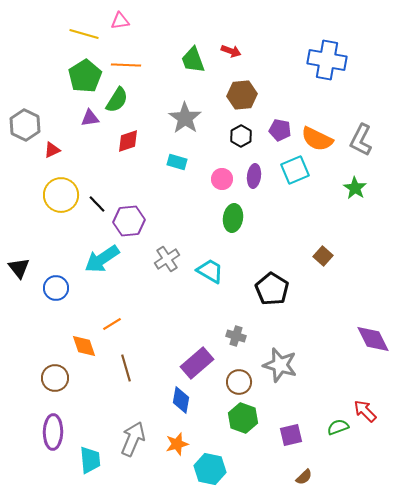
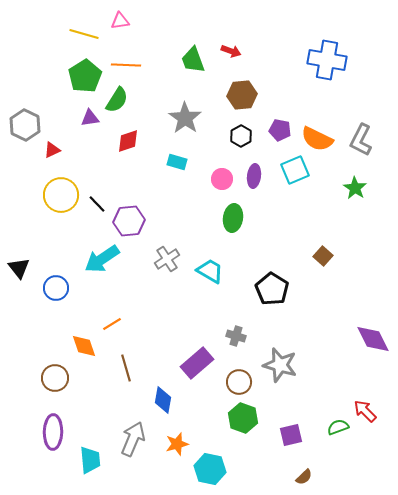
blue diamond at (181, 400): moved 18 px left
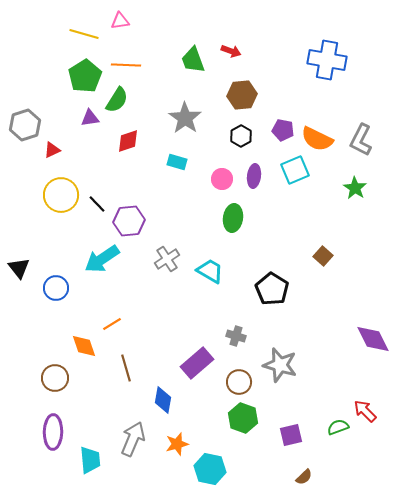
gray hexagon at (25, 125): rotated 16 degrees clockwise
purple pentagon at (280, 130): moved 3 px right
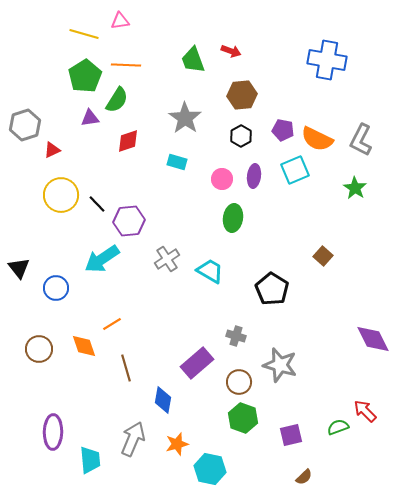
brown circle at (55, 378): moved 16 px left, 29 px up
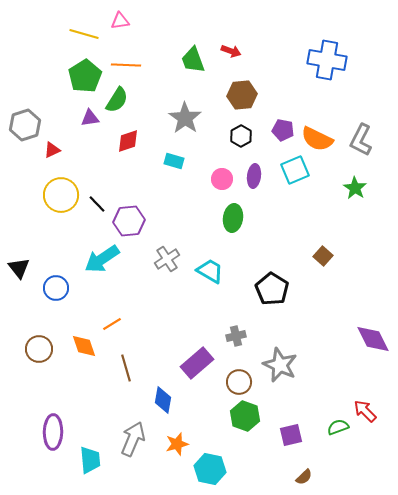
cyan rectangle at (177, 162): moved 3 px left, 1 px up
gray cross at (236, 336): rotated 30 degrees counterclockwise
gray star at (280, 365): rotated 8 degrees clockwise
green hexagon at (243, 418): moved 2 px right, 2 px up
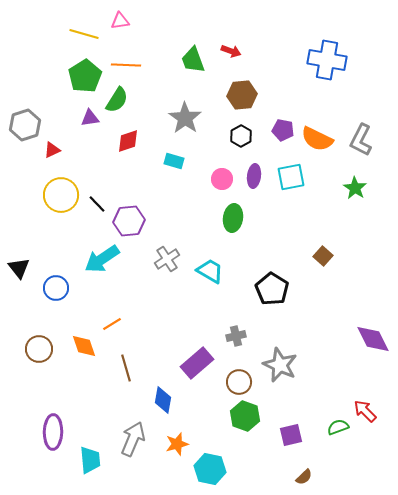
cyan square at (295, 170): moved 4 px left, 7 px down; rotated 12 degrees clockwise
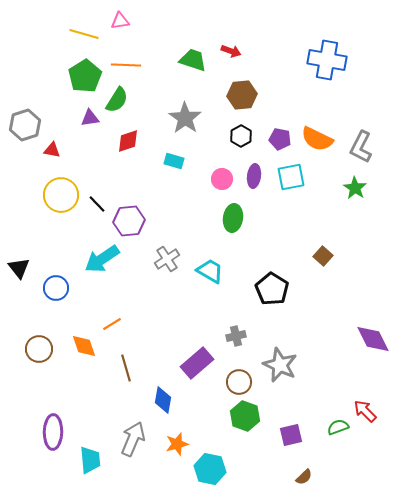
green trapezoid at (193, 60): rotated 128 degrees clockwise
purple pentagon at (283, 130): moved 3 px left, 9 px down
gray L-shape at (361, 140): moved 7 px down
red triangle at (52, 150): rotated 36 degrees clockwise
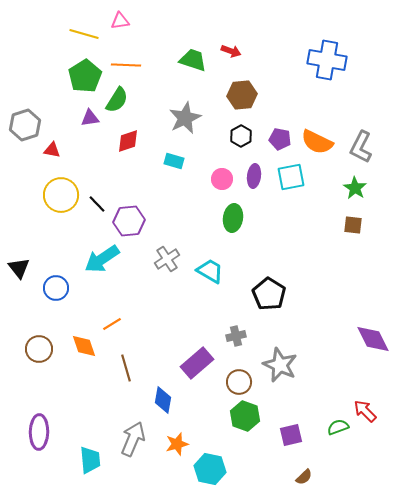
gray star at (185, 118): rotated 12 degrees clockwise
orange semicircle at (317, 139): moved 3 px down
brown square at (323, 256): moved 30 px right, 31 px up; rotated 36 degrees counterclockwise
black pentagon at (272, 289): moved 3 px left, 5 px down
purple ellipse at (53, 432): moved 14 px left
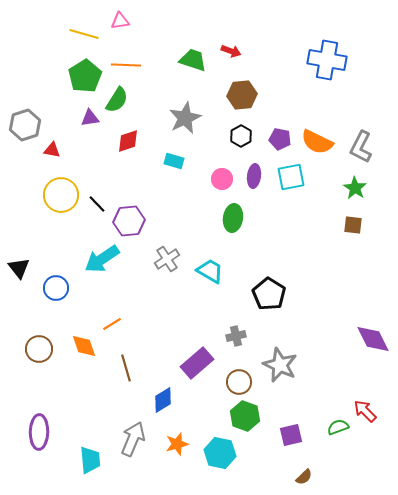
blue diamond at (163, 400): rotated 48 degrees clockwise
cyan hexagon at (210, 469): moved 10 px right, 16 px up
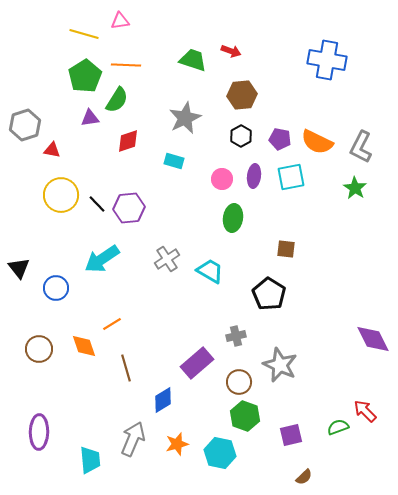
purple hexagon at (129, 221): moved 13 px up
brown square at (353, 225): moved 67 px left, 24 px down
